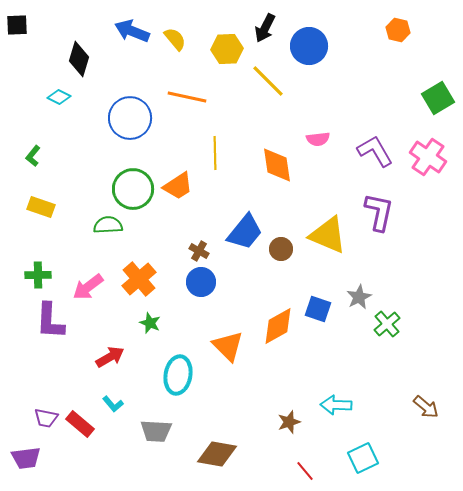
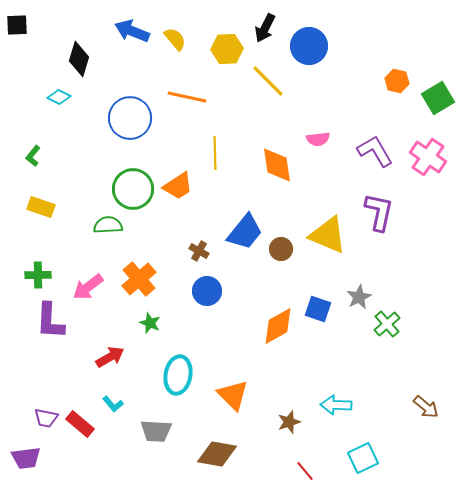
orange hexagon at (398, 30): moved 1 px left, 51 px down
blue circle at (201, 282): moved 6 px right, 9 px down
orange triangle at (228, 346): moved 5 px right, 49 px down
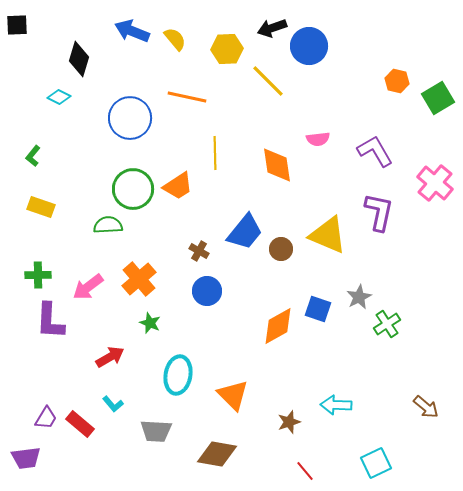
black arrow at (265, 28): moved 7 px right; rotated 44 degrees clockwise
pink cross at (428, 157): moved 7 px right, 26 px down; rotated 6 degrees clockwise
green cross at (387, 324): rotated 8 degrees clockwise
purple trapezoid at (46, 418): rotated 70 degrees counterclockwise
cyan square at (363, 458): moved 13 px right, 5 px down
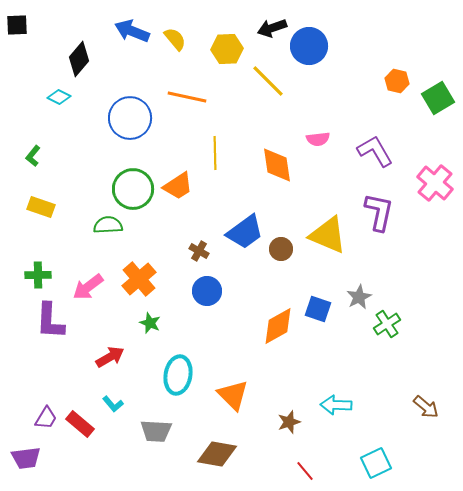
black diamond at (79, 59): rotated 24 degrees clockwise
blue trapezoid at (245, 232): rotated 15 degrees clockwise
